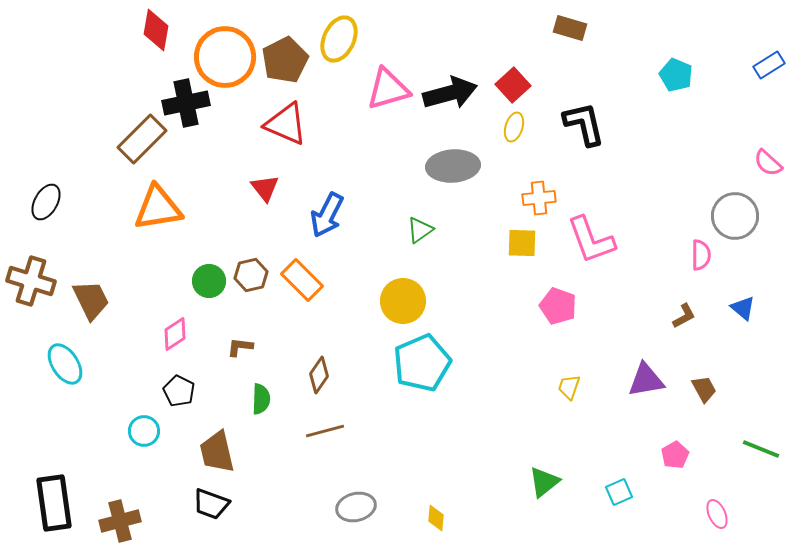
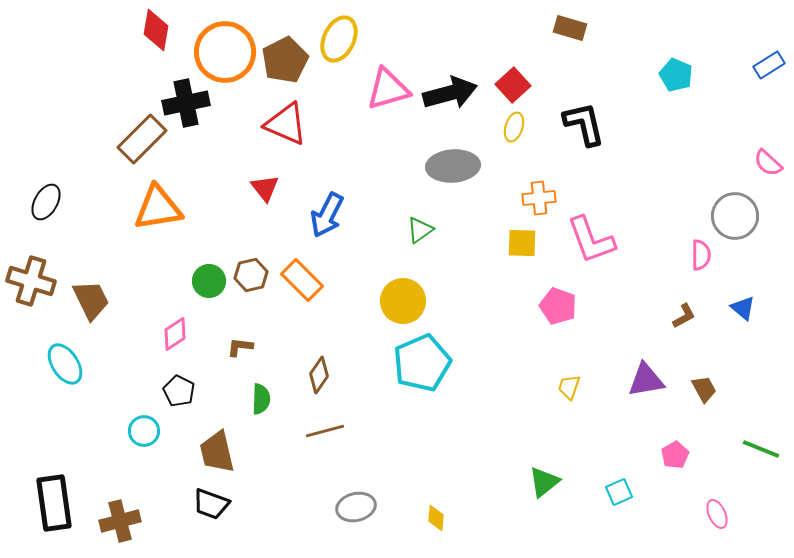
orange circle at (225, 57): moved 5 px up
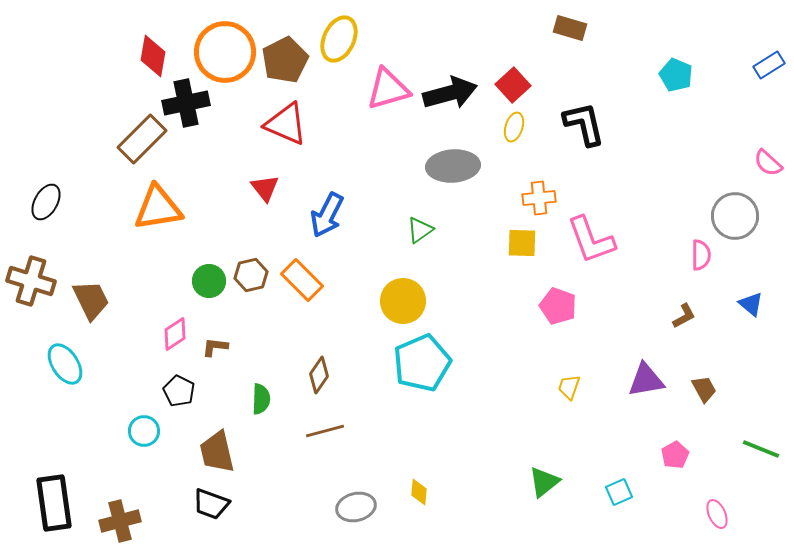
red diamond at (156, 30): moved 3 px left, 26 px down
blue triangle at (743, 308): moved 8 px right, 4 px up
brown L-shape at (240, 347): moved 25 px left
yellow diamond at (436, 518): moved 17 px left, 26 px up
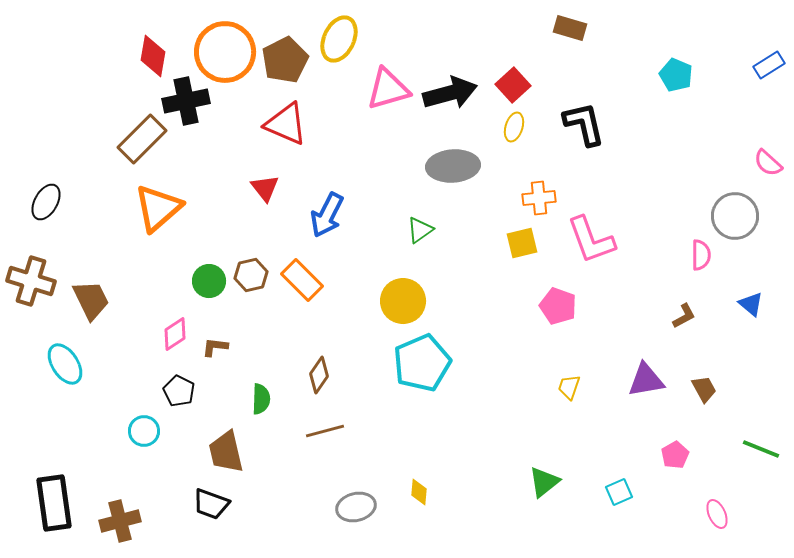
black cross at (186, 103): moved 2 px up
orange triangle at (158, 208): rotated 32 degrees counterclockwise
yellow square at (522, 243): rotated 16 degrees counterclockwise
brown trapezoid at (217, 452): moved 9 px right
